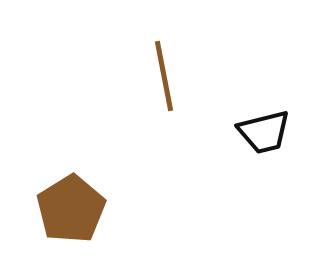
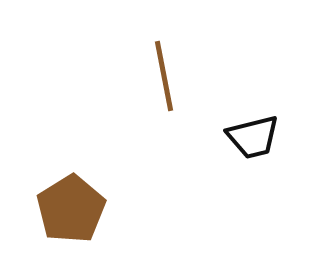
black trapezoid: moved 11 px left, 5 px down
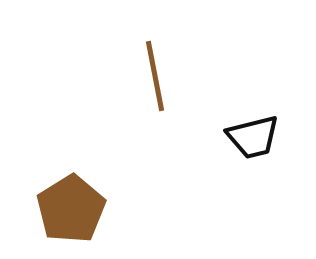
brown line: moved 9 px left
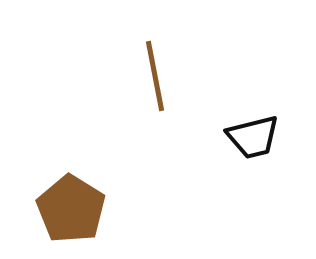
brown pentagon: rotated 8 degrees counterclockwise
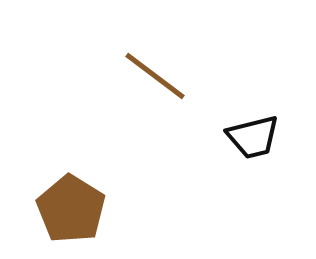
brown line: rotated 42 degrees counterclockwise
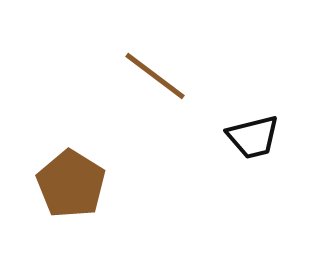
brown pentagon: moved 25 px up
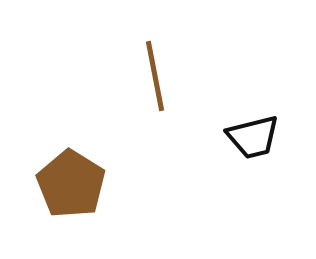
brown line: rotated 42 degrees clockwise
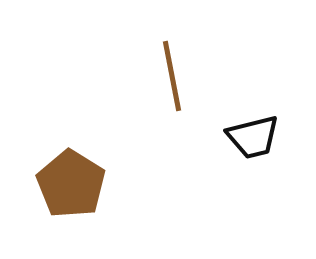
brown line: moved 17 px right
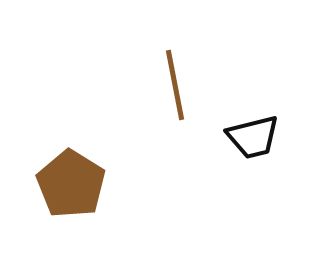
brown line: moved 3 px right, 9 px down
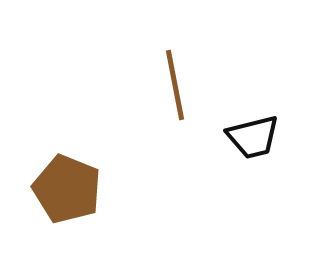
brown pentagon: moved 4 px left, 5 px down; rotated 10 degrees counterclockwise
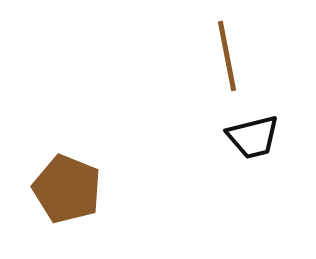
brown line: moved 52 px right, 29 px up
